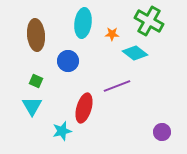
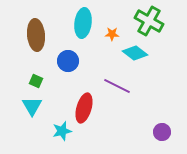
purple line: rotated 48 degrees clockwise
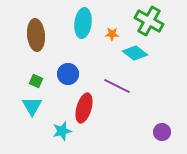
blue circle: moved 13 px down
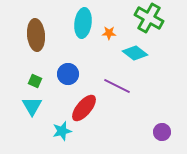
green cross: moved 3 px up
orange star: moved 3 px left, 1 px up
green square: moved 1 px left
red ellipse: rotated 24 degrees clockwise
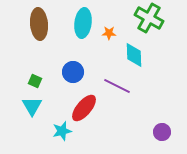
brown ellipse: moved 3 px right, 11 px up
cyan diamond: moved 1 px left, 2 px down; rotated 50 degrees clockwise
blue circle: moved 5 px right, 2 px up
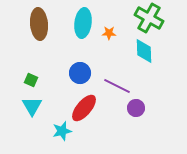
cyan diamond: moved 10 px right, 4 px up
blue circle: moved 7 px right, 1 px down
green square: moved 4 px left, 1 px up
purple circle: moved 26 px left, 24 px up
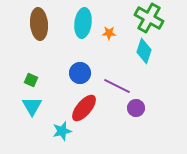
cyan diamond: rotated 20 degrees clockwise
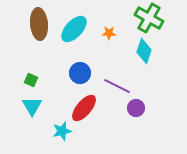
cyan ellipse: moved 9 px left, 6 px down; rotated 36 degrees clockwise
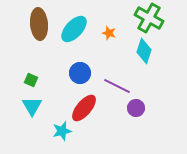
orange star: rotated 16 degrees clockwise
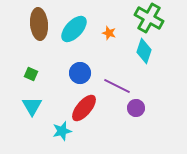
green square: moved 6 px up
